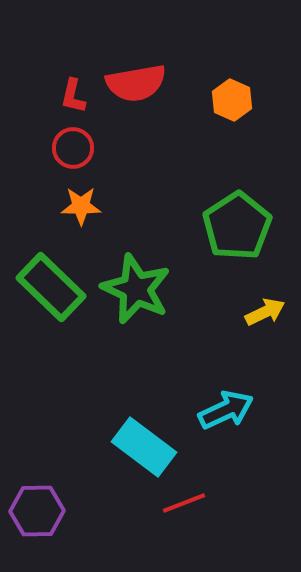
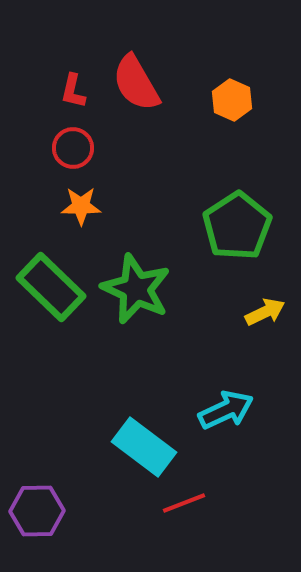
red semicircle: rotated 70 degrees clockwise
red L-shape: moved 5 px up
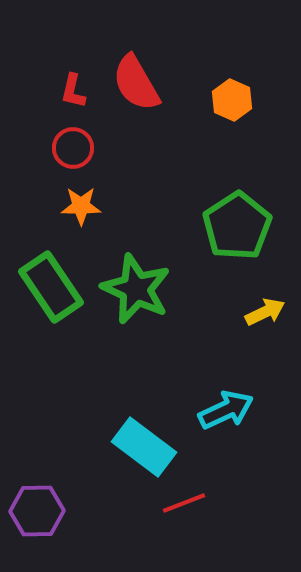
green rectangle: rotated 12 degrees clockwise
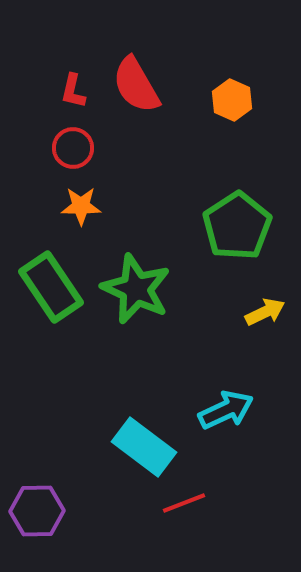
red semicircle: moved 2 px down
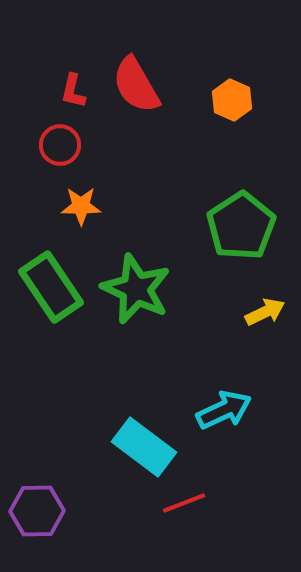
red circle: moved 13 px left, 3 px up
green pentagon: moved 4 px right
cyan arrow: moved 2 px left
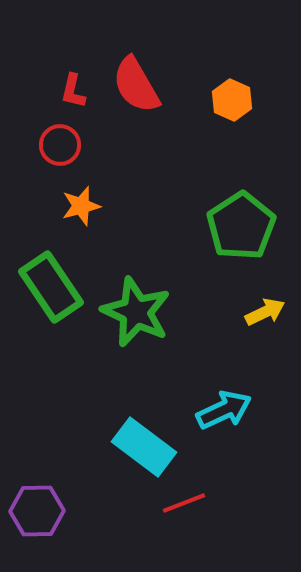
orange star: rotated 15 degrees counterclockwise
green star: moved 23 px down
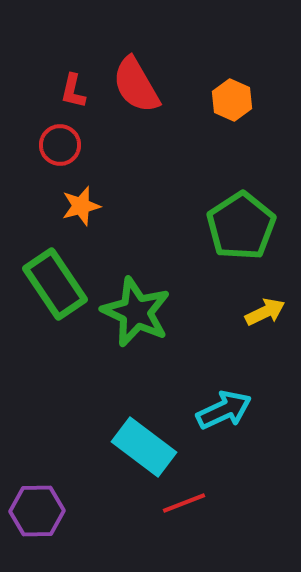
green rectangle: moved 4 px right, 3 px up
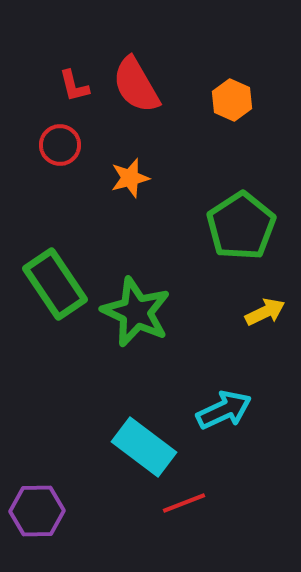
red L-shape: moved 1 px right, 5 px up; rotated 27 degrees counterclockwise
orange star: moved 49 px right, 28 px up
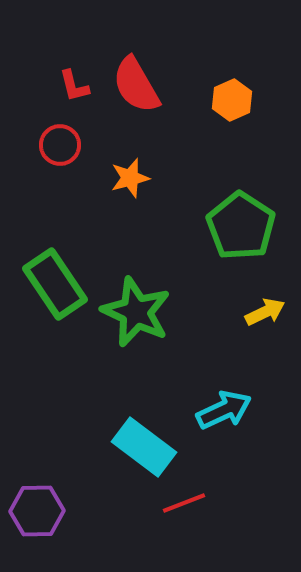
orange hexagon: rotated 12 degrees clockwise
green pentagon: rotated 6 degrees counterclockwise
